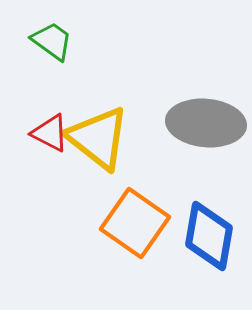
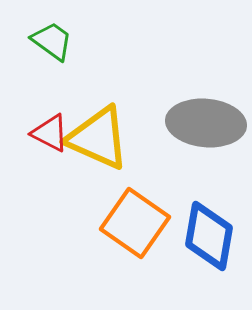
yellow triangle: rotated 14 degrees counterclockwise
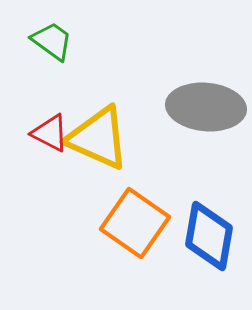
gray ellipse: moved 16 px up
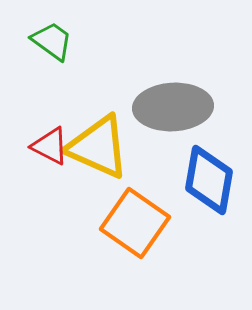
gray ellipse: moved 33 px left; rotated 8 degrees counterclockwise
red triangle: moved 13 px down
yellow triangle: moved 9 px down
blue diamond: moved 56 px up
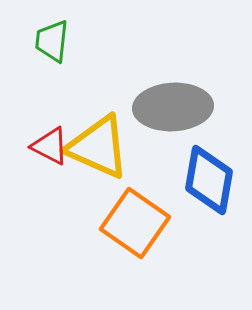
green trapezoid: rotated 120 degrees counterclockwise
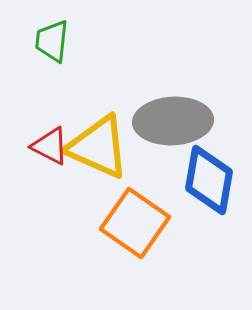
gray ellipse: moved 14 px down
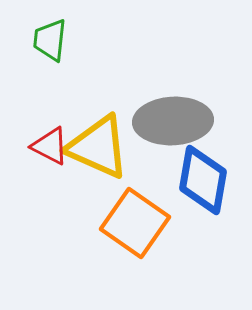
green trapezoid: moved 2 px left, 1 px up
blue diamond: moved 6 px left
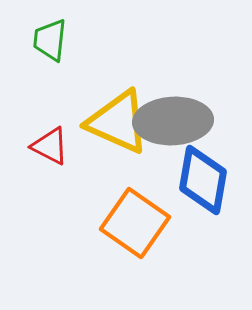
yellow triangle: moved 20 px right, 25 px up
